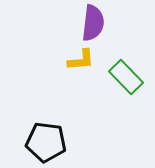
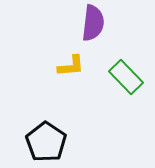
yellow L-shape: moved 10 px left, 6 px down
black pentagon: rotated 27 degrees clockwise
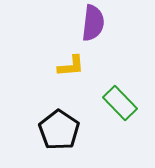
green rectangle: moved 6 px left, 26 px down
black pentagon: moved 13 px right, 12 px up
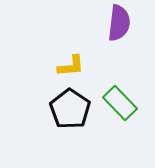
purple semicircle: moved 26 px right
black pentagon: moved 11 px right, 21 px up
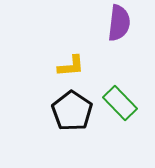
black pentagon: moved 2 px right, 2 px down
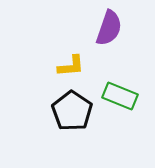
purple semicircle: moved 10 px left, 5 px down; rotated 12 degrees clockwise
green rectangle: moved 7 px up; rotated 24 degrees counterclockwise
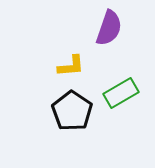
green rectangle: moved 1 px right, 3 px up; rotated 52 degrees counterclockwise
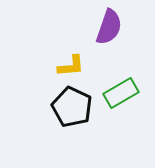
purple semicircle: moved 1 px up
black pentagon: moved 4 px up; rotated 9 degrees counterclockwise
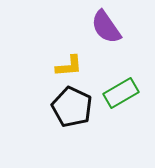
purple semicircle: moved 3 px left; rotated 126 degrees clockwise
yellow L-shape: moved 2 px left
